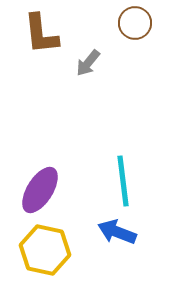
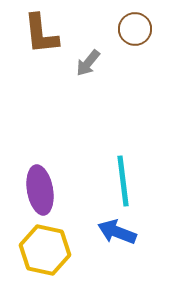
brown circle: moved 6 px down
purple ellipse: rotated 42 degrees counterclockwise
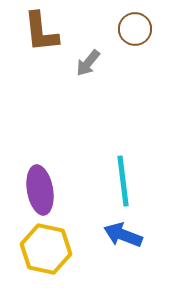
brown L-shape: moved 2 px up
blue arrow: moved 6 px right, 3 px down
yellow hexagon: moved 1 px right, 1 px up
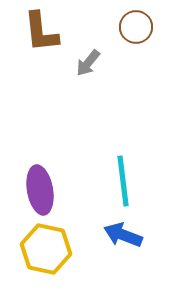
brown circle: moved 1 px right, 2 px up
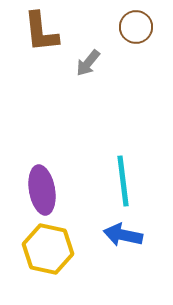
purple ellipse: moved 2 px right
blue arrow: rotated 9 degrees counterclockwise
yellow hexagon: moved 2 px right
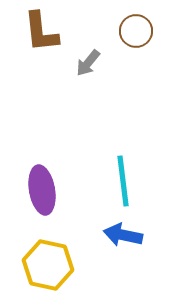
brown circle: moved 4 px down
yellow hexagon: moved 16 px down
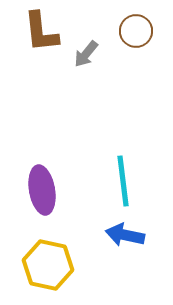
gray arrow: moved 2 px left, 9 px up
blue arrow: moved 2 px right
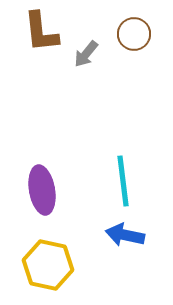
brown circle: moved 2 px left, 3 px down
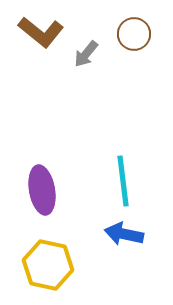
brown L-shape: rotated 45 degrees counterclockwise
blue arrow: moved 1 px left, 1 px up
